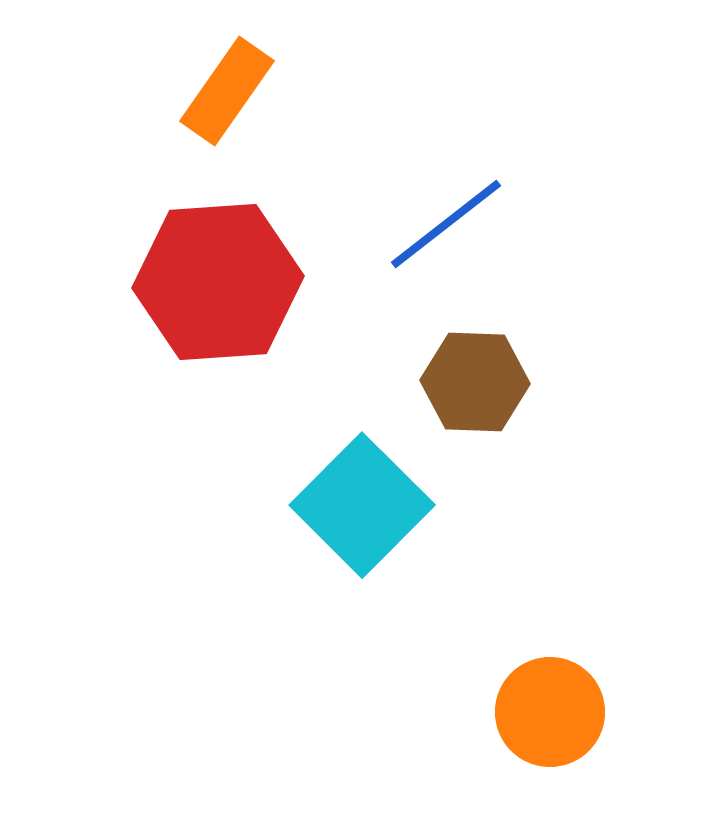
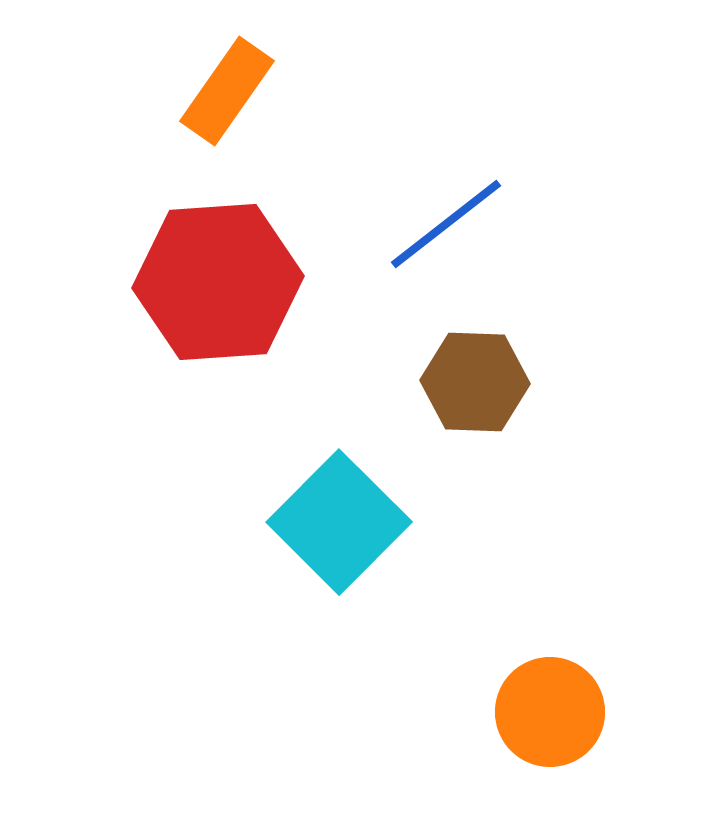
cyan square: moved 23 px left, 17 px down
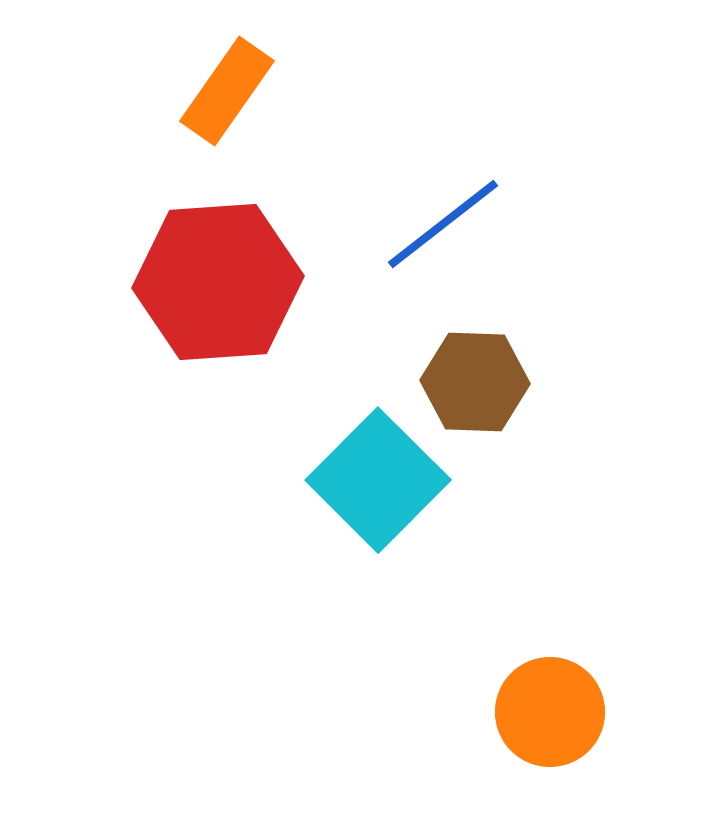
blue line: moved 3 px left
cyan square: moved 39 px right, 42 px up
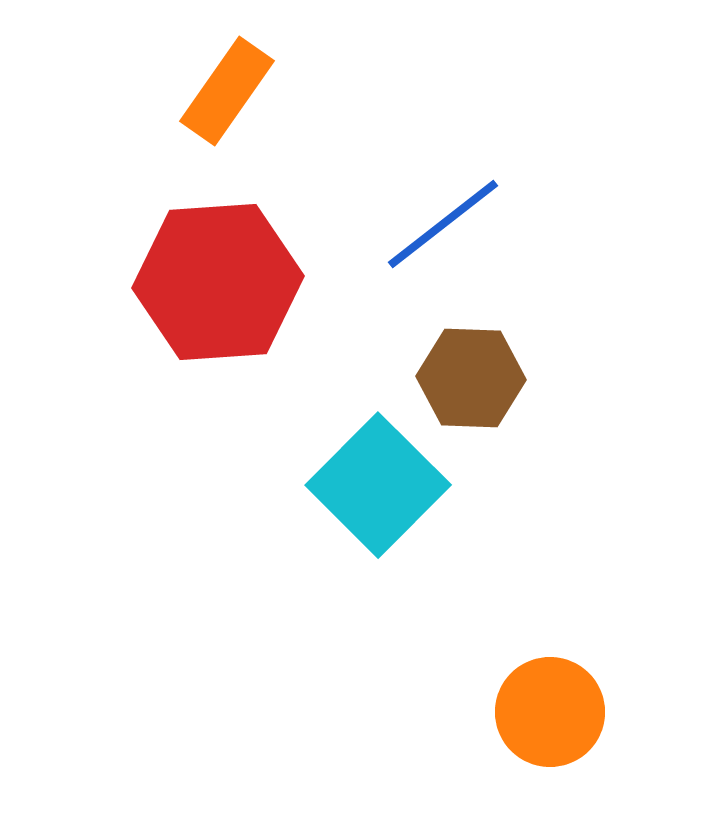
brown hexagon: moved 4 px left, 4 px up
cyan square: moved 5 px down
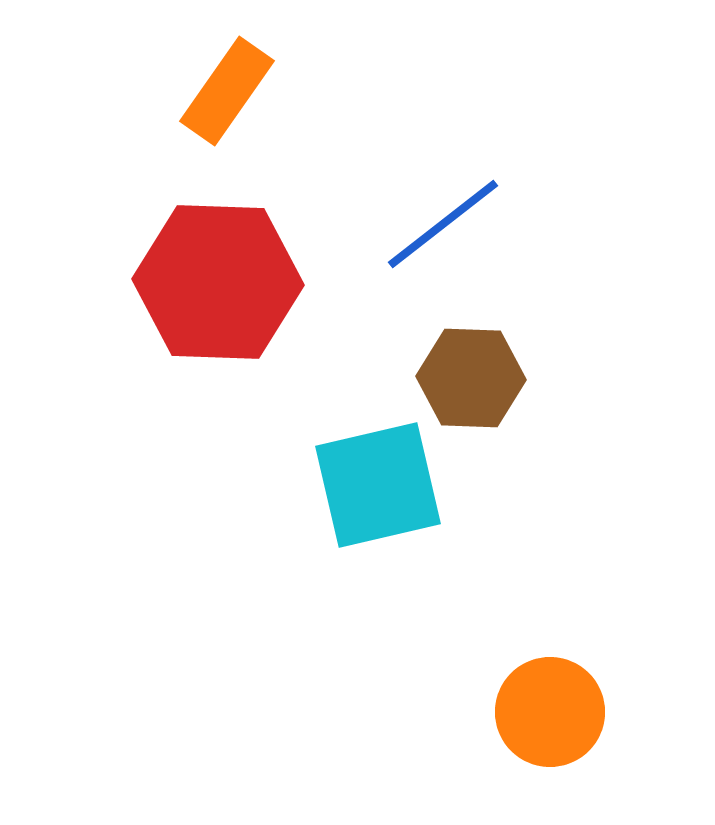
red hexagon: rotated 6 degrees clockwise
cyan square: rotated 32 degrees clockwise
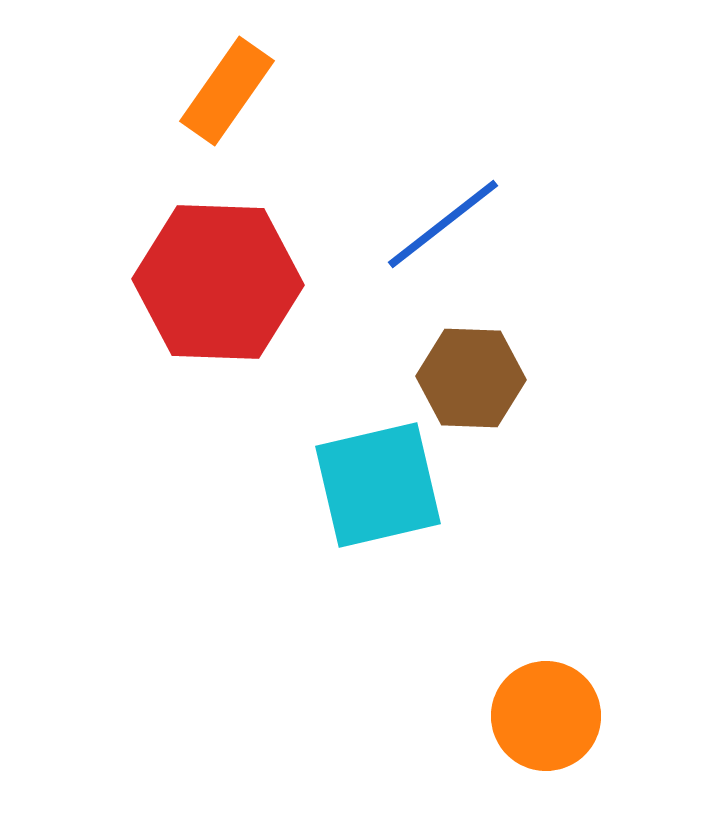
orange circle: moved 4 px left, 4 px down
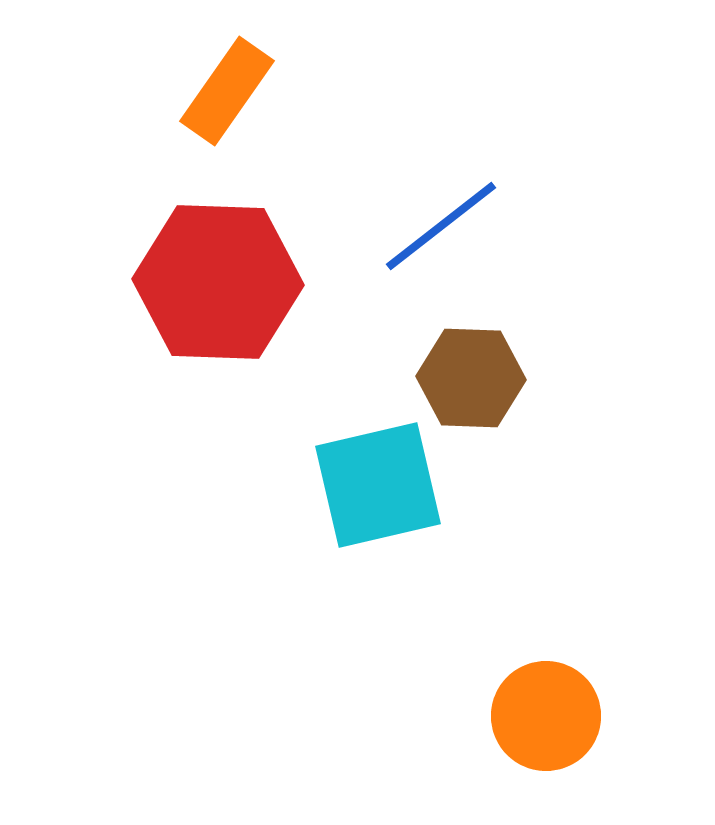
blue line: moved 2 px left, 2 px down
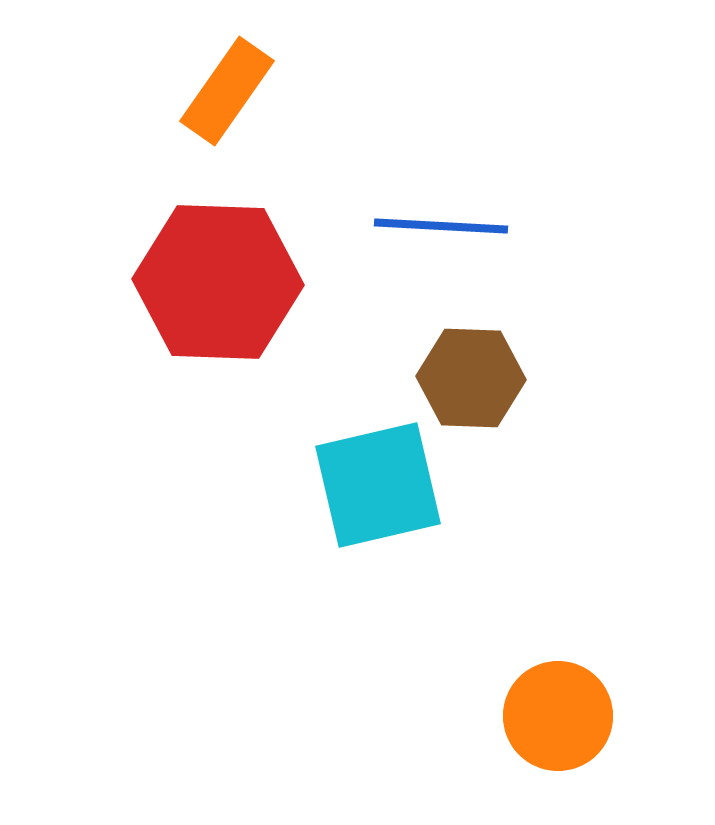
blue line: rotated 41 degrees clockwise
orange circle: moved 12 px right
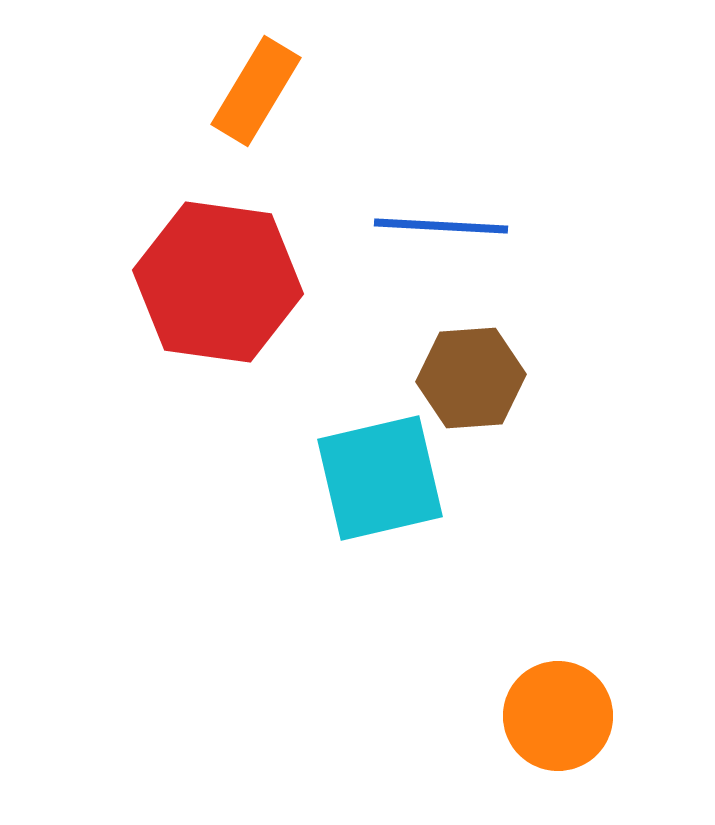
orange rectangle: moved 29 px right; rotated 4 degrees counterclockwise
red hexagon: rotated 6 degrees clockwise
brown hexagon: rotated 6 degrees counterclockwise
cyan square: moved 2 px right, 7 px up
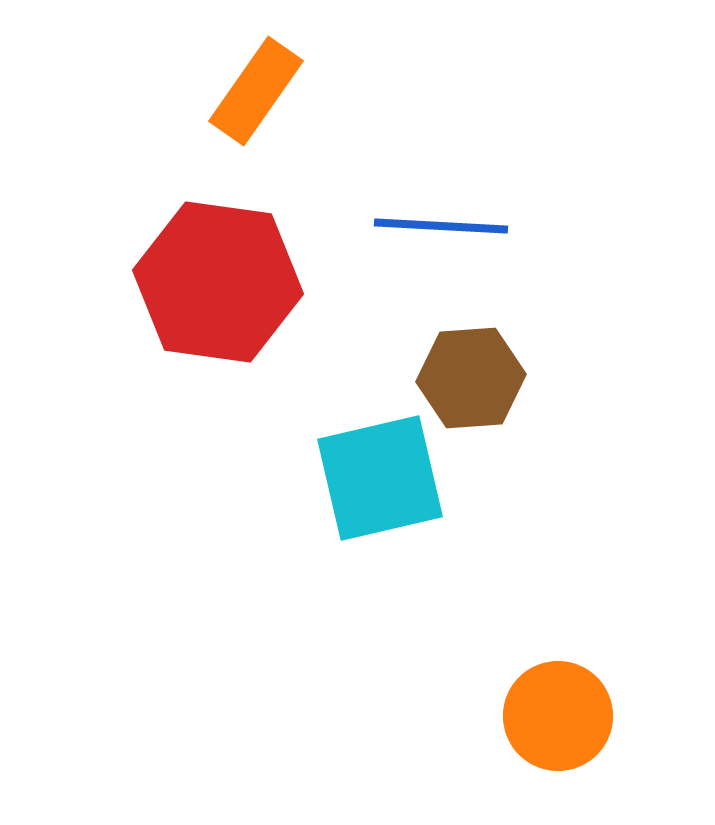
orange rectangle: rotated 4 degrees clockwise
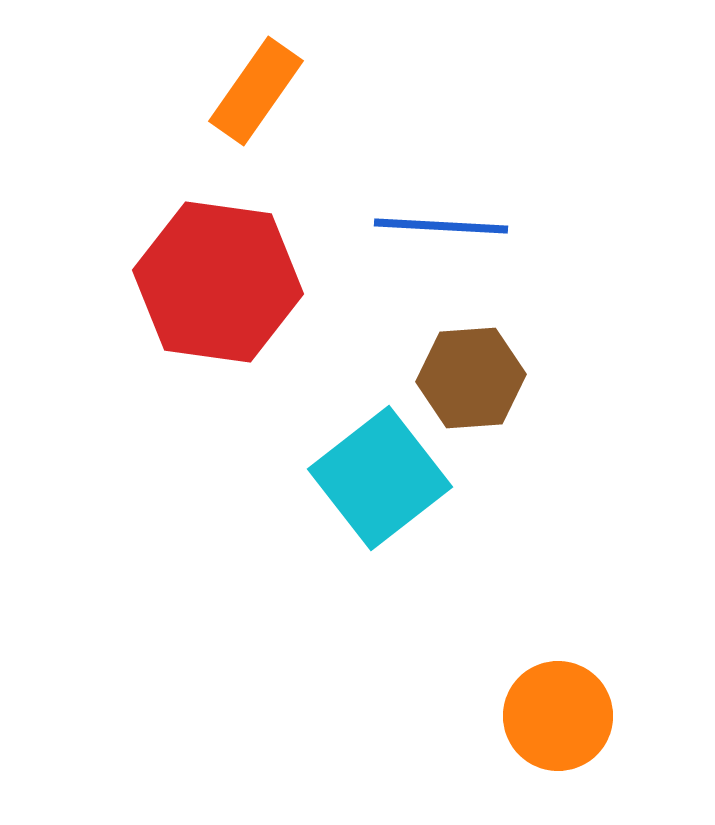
cyan square: rotated 25 degrees counterclockwise
